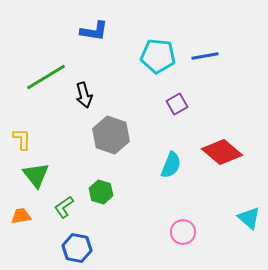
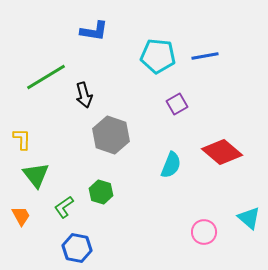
orange trapezoid: rotated 70 degrees clockwise
pink circle: moved 21 px right
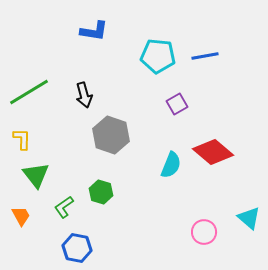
green line: moved 17 px left, 15 px down
red diamond: moved 9 px left
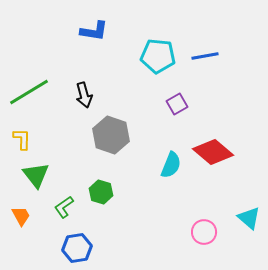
blue hexagon: rotated 20 degrees counterclockwise
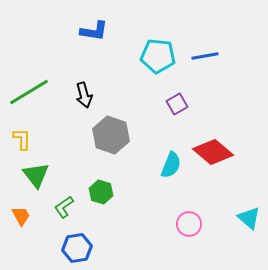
pink circle: moved 15 px left, 8 px up
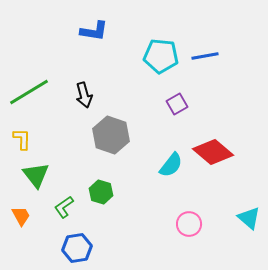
cyan pentagon: moved 3 px right
cyan semicircle: rotated 16 degrees clockwise
